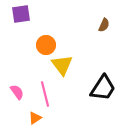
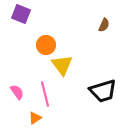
purple square: rotated 30 degrees clockwise
black trapezoid: moved 3 px down; rotated 40 degrees clockwise
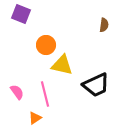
brown semicircle: rotated 16 degrees counterclockwise
yellow triangle: rotated 40 degrees counterclockwise
black trapezoid: moved 7 px left, 6 px up; rotated 8 degrees counterclockwise
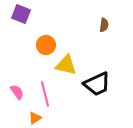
yellow triangle: moved 4 px right
black trapezoid: moved 1 px right, 1 px up
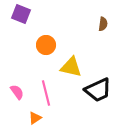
brown semicircle: moved 1 px left, 1 px up
yellow triangle: moved 5 px right, 2 px down
black trapezoid: moved 1 px right, 6 px down
pink line: moved 1 px right, 1 px up
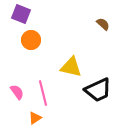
brown semicircle: rotated 56 degrees counterclockwise
orange circle: moved 15 px left, 5 px up
pink line: moved 3 px left
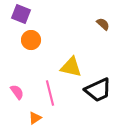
pink line: moved 7 px right
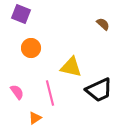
orange circle: moved 8 px down
black trapezoid: moved 1 px right
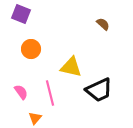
orange circle: moved 1 px down
pink semicircle: moved 4 px right
orange triangle: rotated 16 degrees counterclockwise
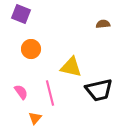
brown semicircle: rotated 48 degrees counterclockwise
black trapezoid: rotated 12 degrees clockwise
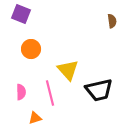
brown semicircle: moved 9 px right, 3 px up; rotated 88 degrees clockwise
yellow triangle: moved 3 px left, 3 px down; rotated 35 degrees clockwise
pink semicircle: rotated 35 degrees clockwise
orange triangle: rotated 32 degrees clockwise
